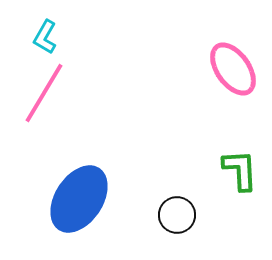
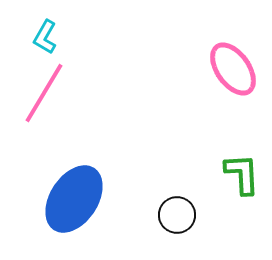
green L-shape: moved 2 px right, 4 px down
blue ellipse: moved 5 px left
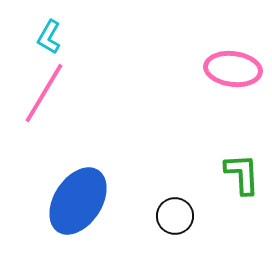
cyan L-shape: moved 4 px right
pink ellipse: rotated 48 degrees counterclockwise
blue ellipse: moved 4 px right, 2 px down
black circle: moved 2 px left, 1 px down
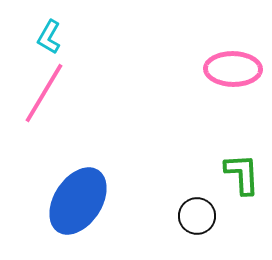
pink ellipse: rotated 6 degrees counterclockwise
black circle: moved 22 px right
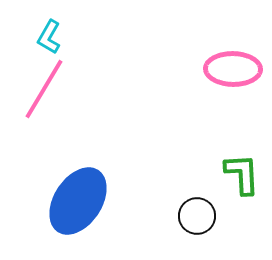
pink line: moved 4 px up
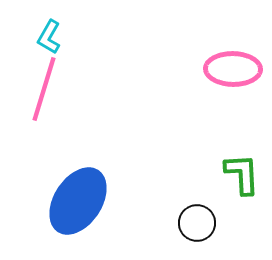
pink line: rotated 14 degrees counterclockwise
black circle: moved 7 px down
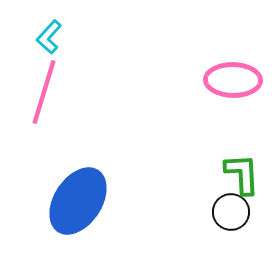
cyan L-shape: rotated 12 degrees clockwise
pink ellipse: moved 11 px down
pink line: moved 3 px down
black circle: moved 34 px right, 11 px up
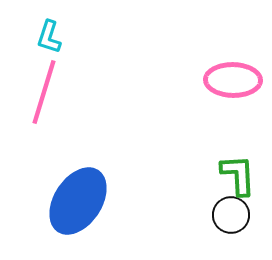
cyan L-shape: rotated 24 degrees counterclockwise
green L-shape: moved 4 px left, 1 px down
black circle: moved 3 px down
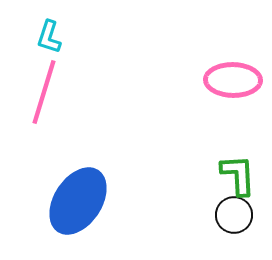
black circle: moved 3 px right
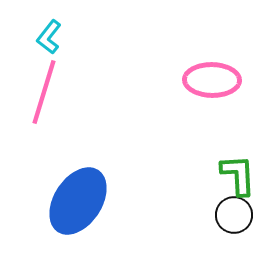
cyan L-shape: rotated 20 degrees clockwise
pink ellipse: moved 21 px left
